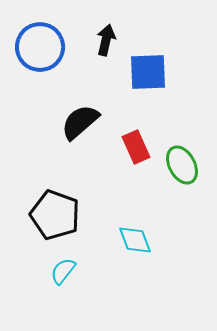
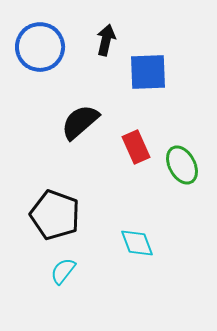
cyan diamond: moved 2 px right, 3 px down
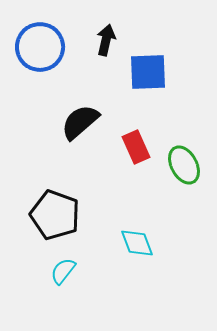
green ellipse: moved 2 px right
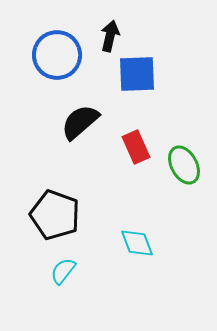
black arrow: moved 4 px right, 4 px up
blue circle: moved 17 px right, 8 px down
blue square: moved 11 px left, 2 px down
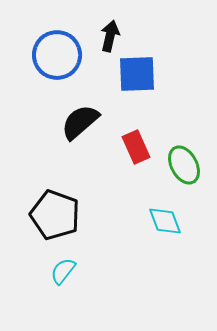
cyan diamond: moved 28 px right, 22 px up
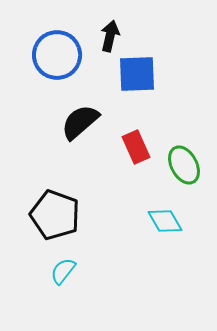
cyan diamond: rotated 9 degrees counterclockwise
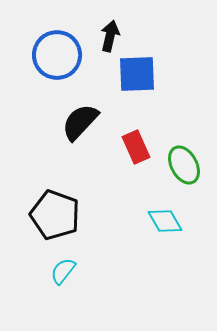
black semicircle: rotated 6 degrees counterclockwise
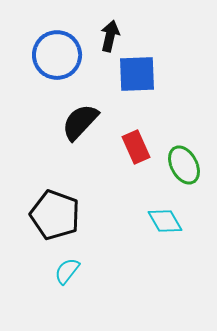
cyan semicircle: moved 4 px right
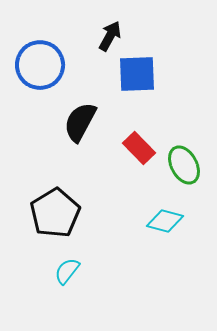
black arrow: rotated 16 degrees clockwise
blue circle: moved 17 px left, 10 px down
black semicircle: rotated 15 degrees counterclockwise
red rectangle: moved 3 px right, 1 px down; rotated 20 degrees counterclockwise
black pentagon: moved 2 px up; rotated 21 degrees clockwise
cyan diamond: rotated 45 degrees counterclockwise
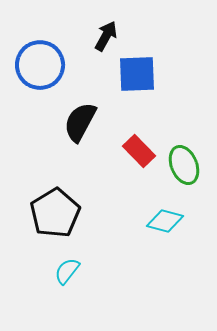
black arrow: moved 4 px left
red rectangle: moved 3 px down
green ellipse: rotated 6 degrees clockwise
